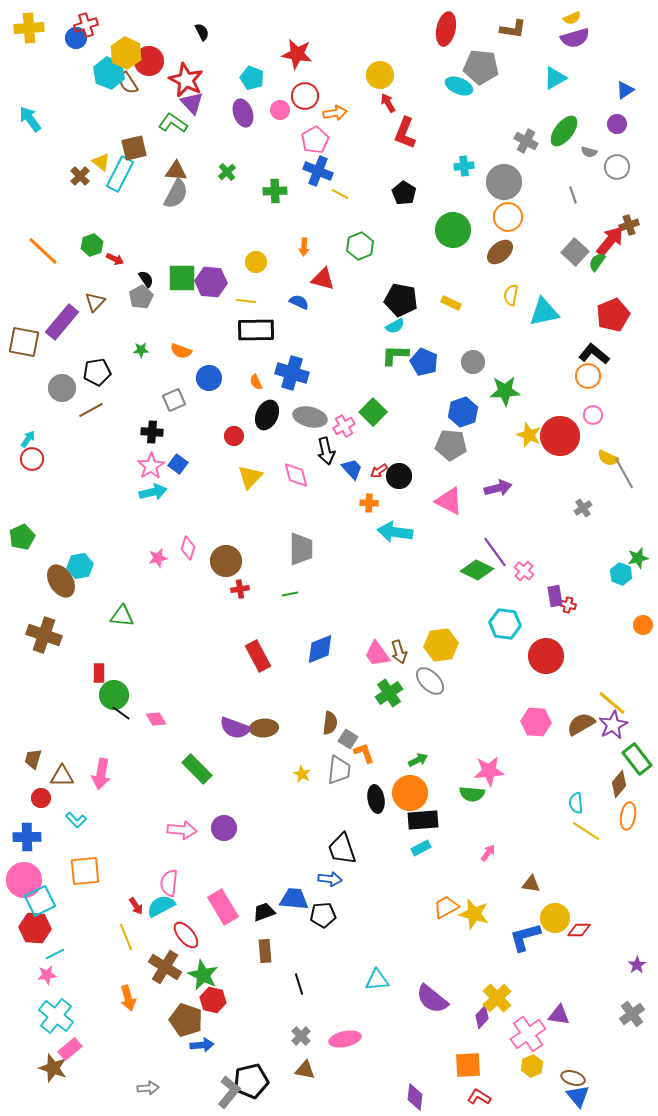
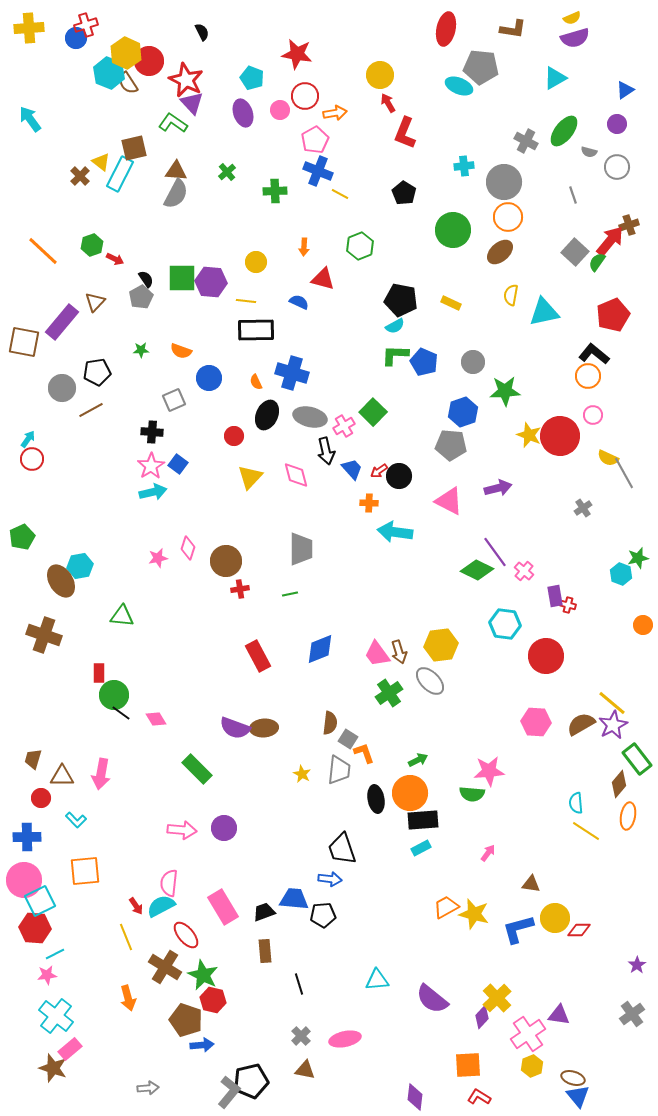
blue L-shape at (525, 937): moved 7 px left, 8 px up
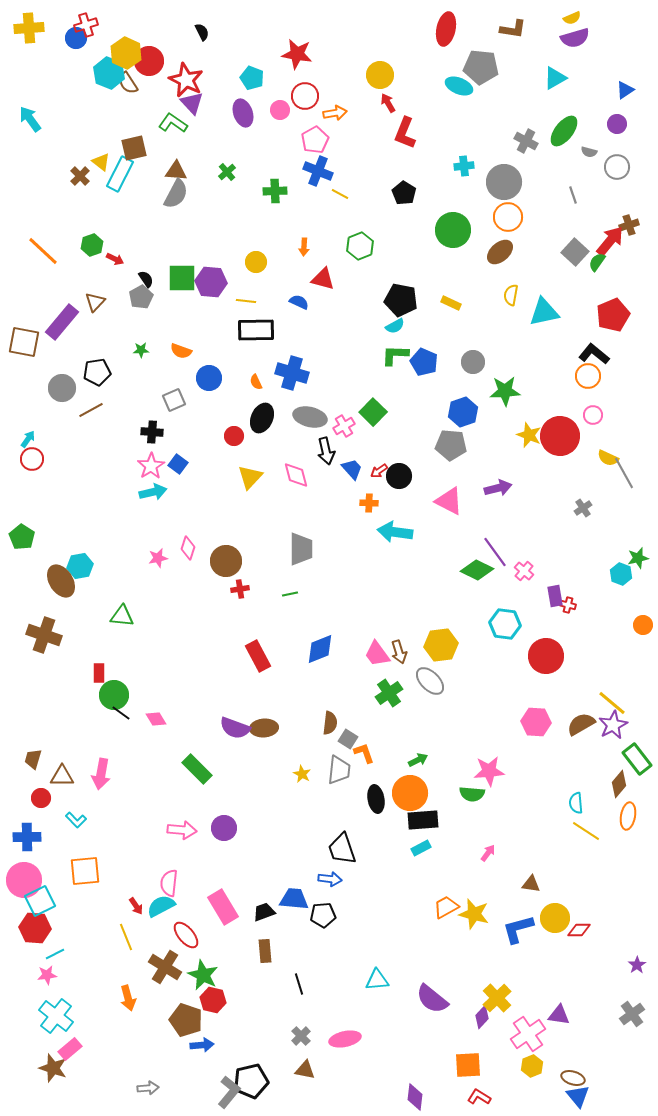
black ellipse at (267, 415): moved 5 px left, 3 px down
green pentagon at (22, 537): rotated 15 degrees counterclockwise
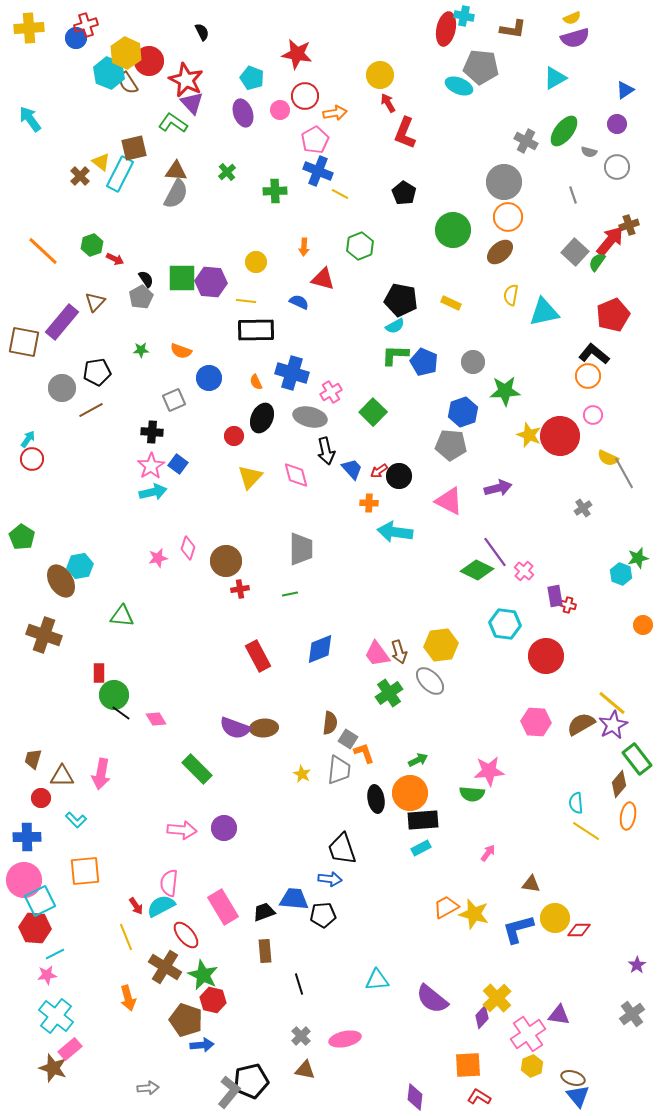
cyan cross at (464, 166): moved 150 px up; rotated 18 degrees clockwise
pink cross at (344, 426): moved 13 px left, 34 px up
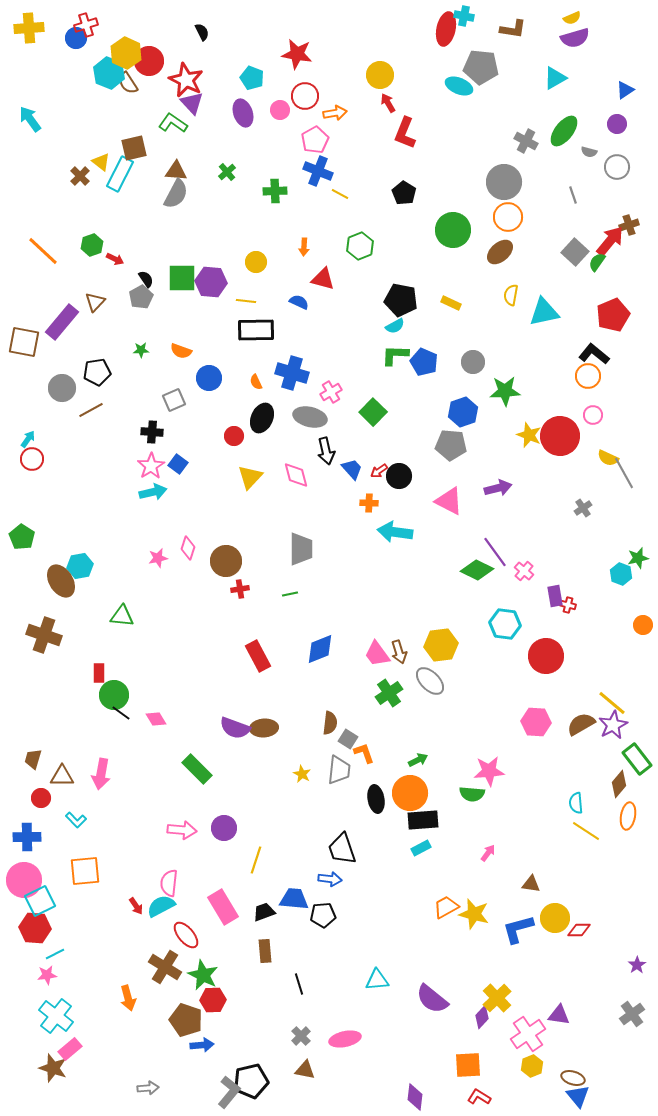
yellow line at (126, 937): moved 130 px right, 77 px up; rotated 40 degrees clockwise
red hexagon at (213, 1000): rotated 15 degrees counterclockwise
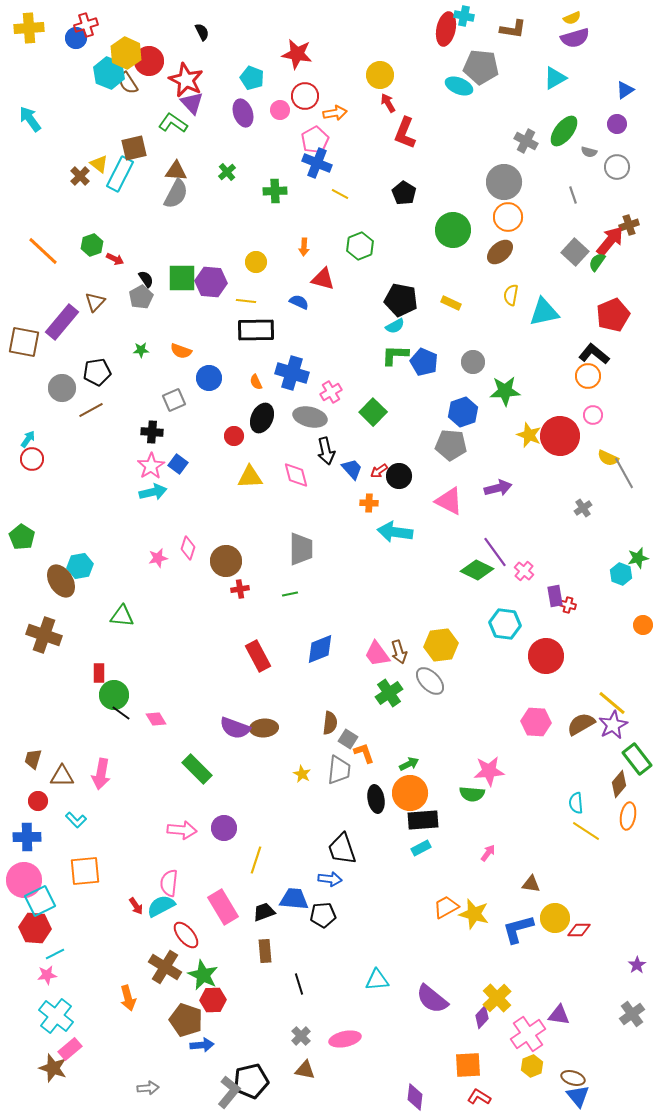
yellow triangle at (101, 162): moved 2 px left, 2 px down
blue cross at (318, 171): moved 1 px left, 8 px up
yellow triangle at (250, 477): rotated 44 degrees clockwise
green arrow at (418, 760): moved 9 px left, 4 px down
red circle at (41, 798): moved 3 px left, 3 px down
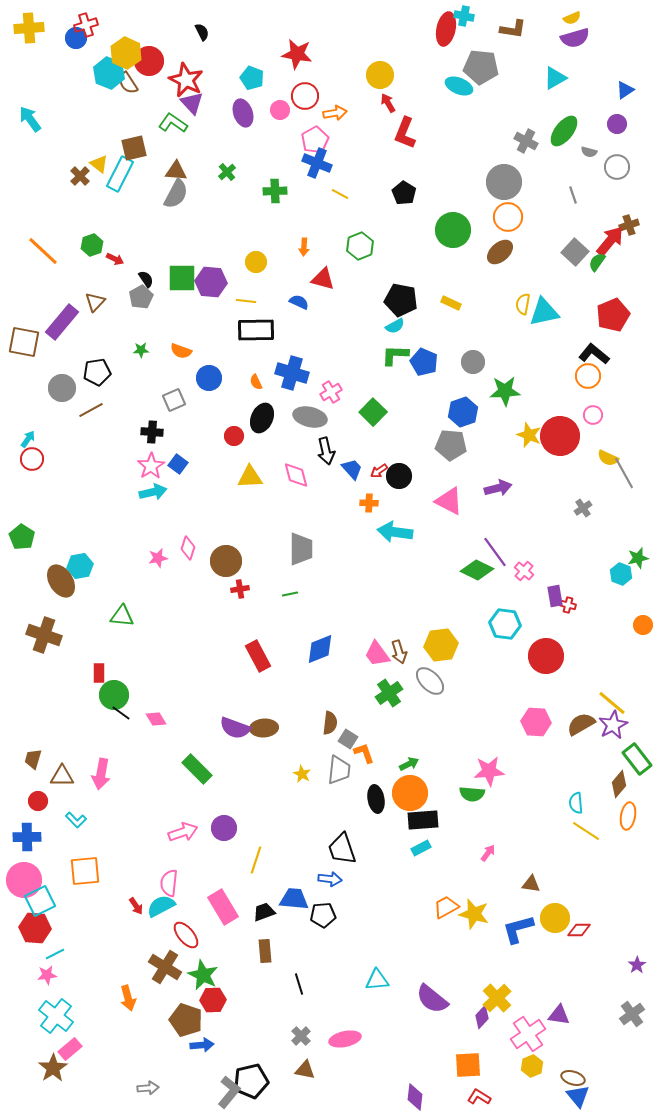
yellow semicircle at (511, 295): moved 12 px right, 9 px down
pink arrow at (182, 830): moved 1 px right, 2 px down; rotated 24 degrees counterclockwise
brown star at (53, 1068): rotated 20 degrees clockwise
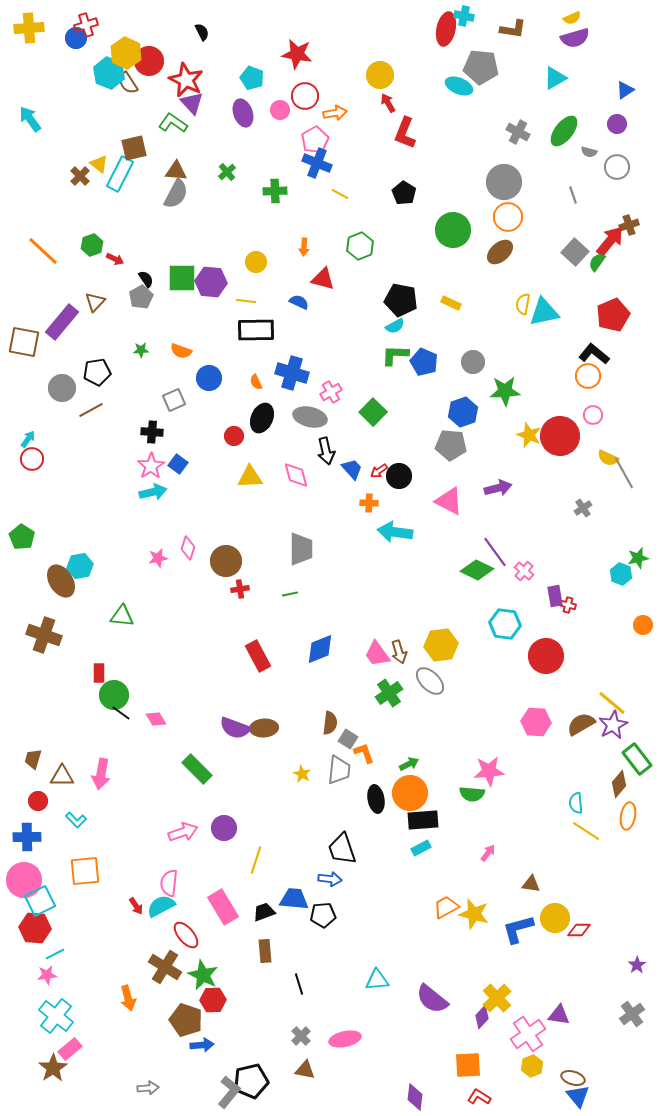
gray cross at (526, 141): moved 8 px left, 9 px up
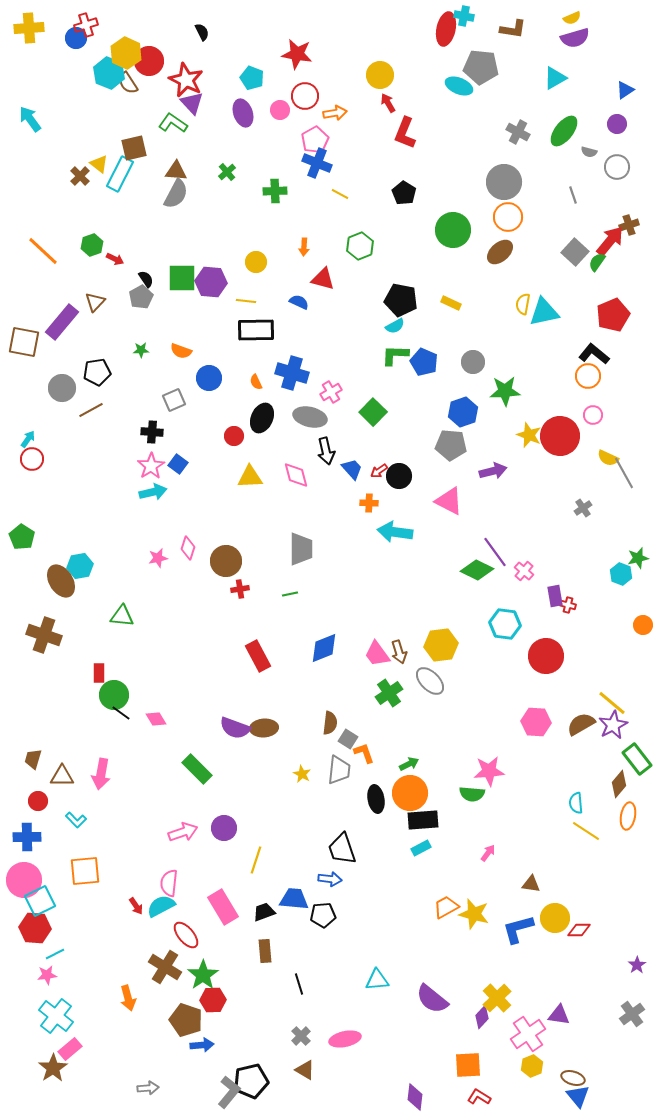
purple arrow at (498, 488): moved 5 px left, 17 px up
blue diamond at (320, 649): moved 4 px right, 1 px up
green star at (203, 975): rotated 12 degrees clockwise
brown triangle at (305, 1070): rotated 20 degrees clockwise
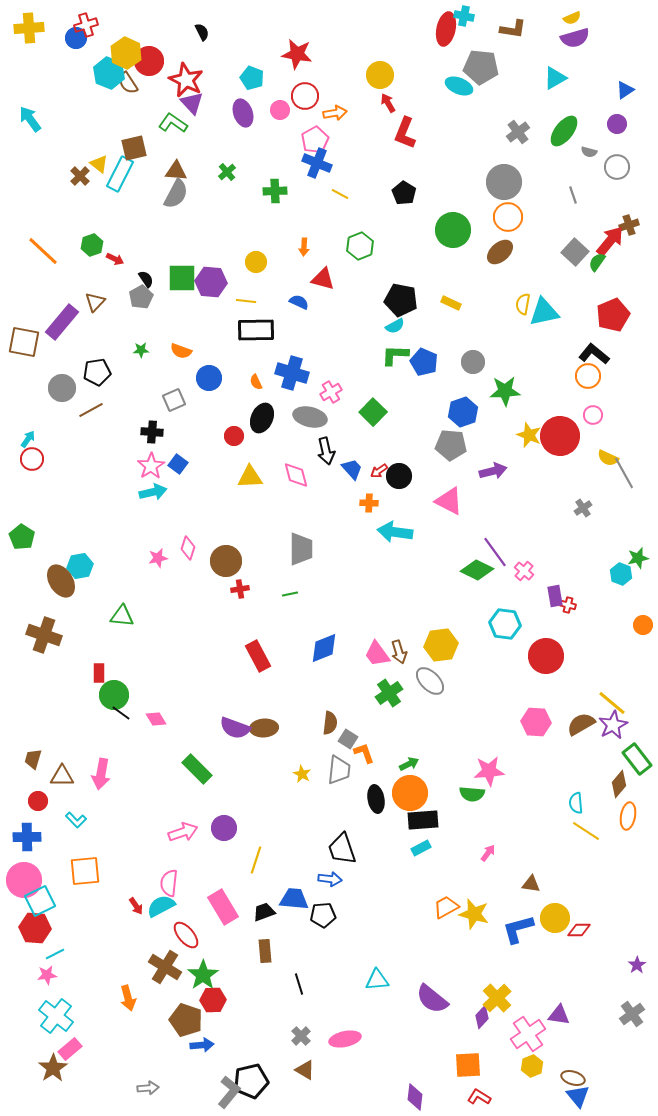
gray cross at (518, 132): rotated 25 degrees clockwise
